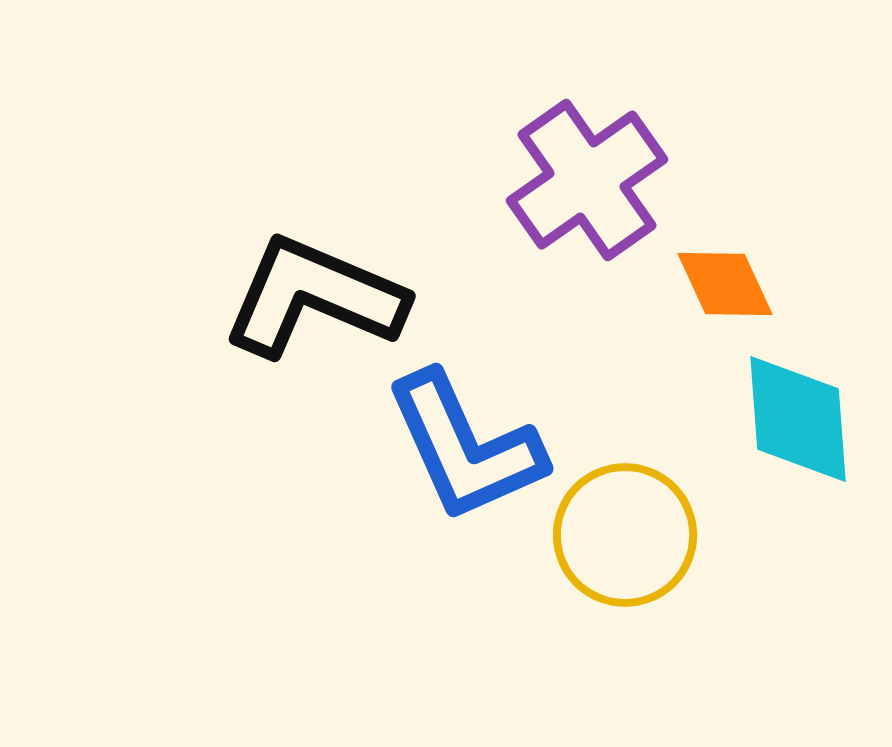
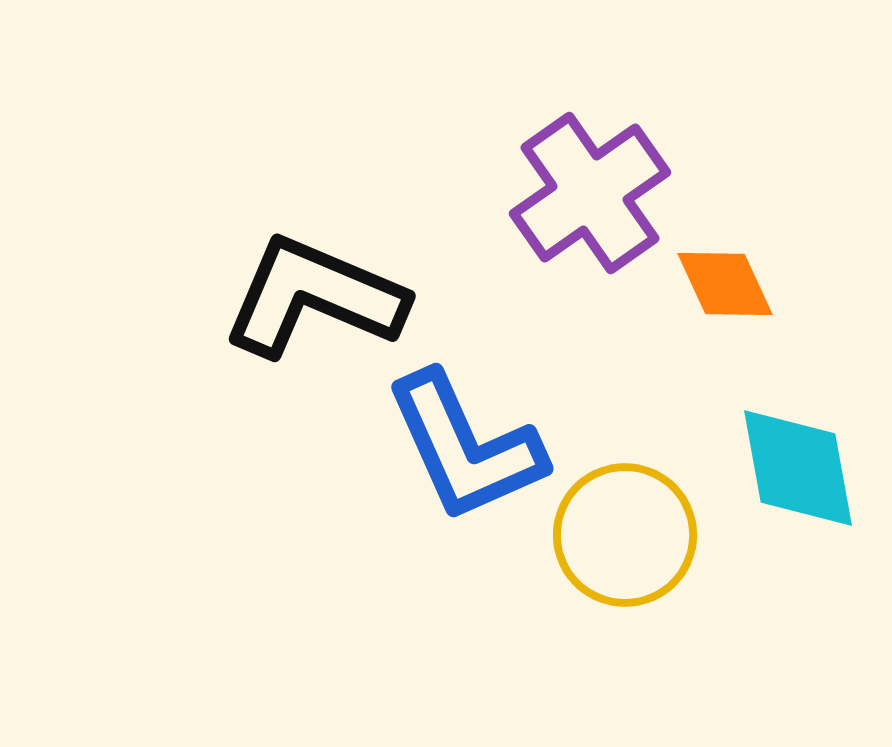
purple cross: moved 3 px right, 13 px down
cyan diamond: moved 49 px down; rotated 6 degrees counterclockwise
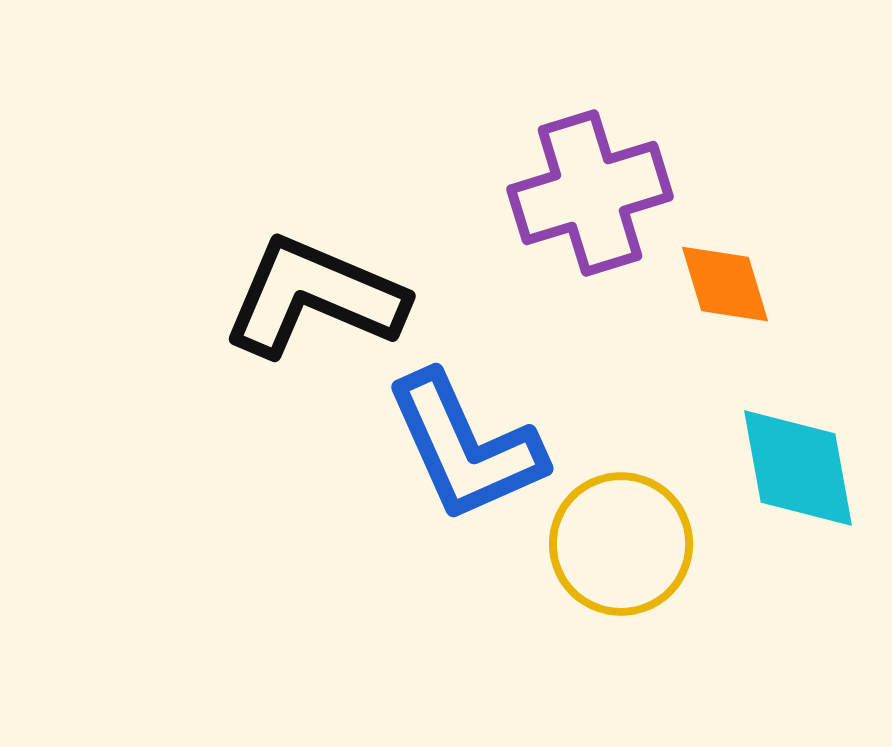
purple cross: rotated 18 degrees clockwise
orange diamond: rotated 8 degrees clockwise
yellow circle: moved 4 px left, 9 px down
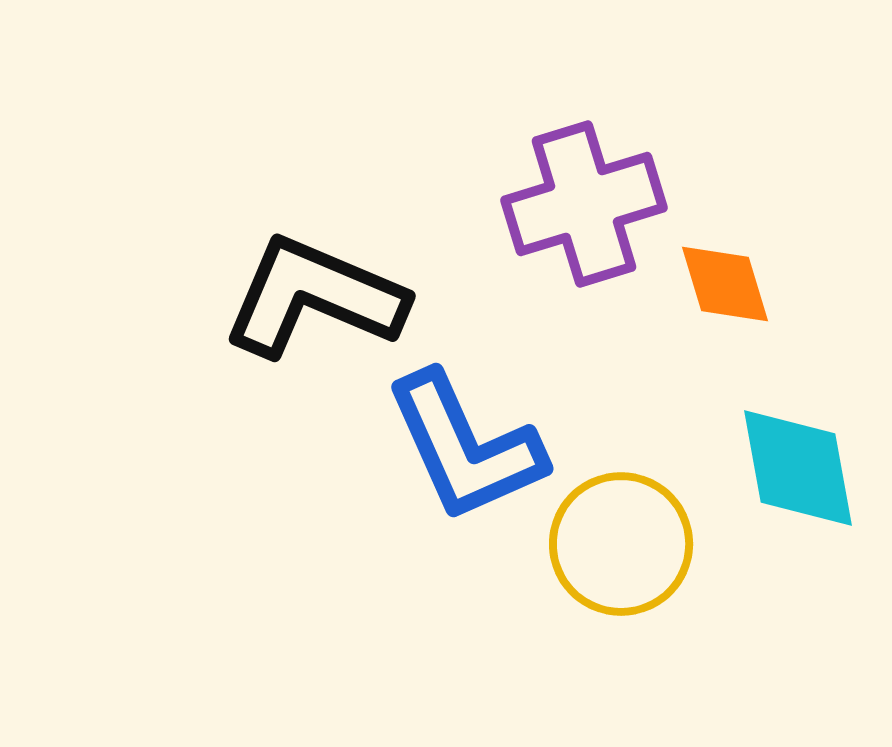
purple cross: moved 6 px left, 11 px down
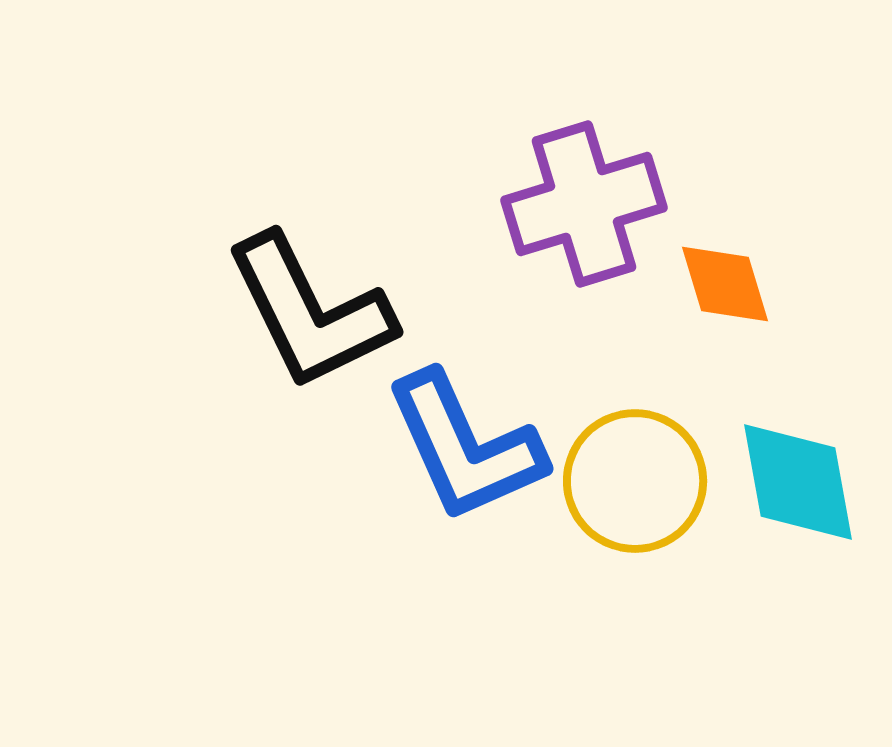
black L-shape: moved 4 px left, 15 px down; rotated 139 degrees counterclockwise
cyan diamond: moved 14 px down
yellow circle: moved 14 px right, 63 px up
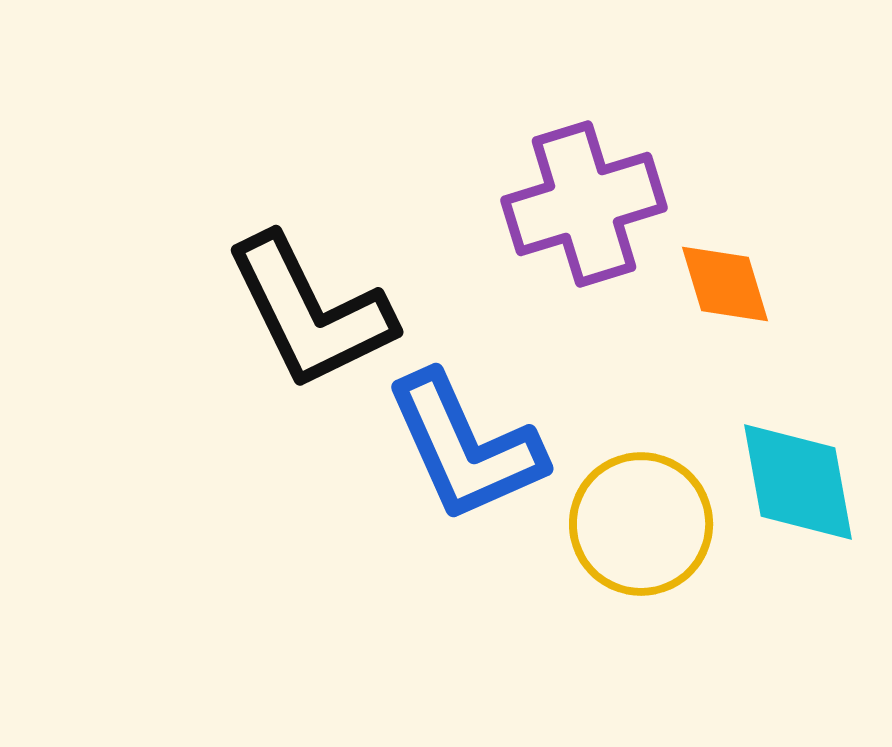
yellow circle: moved 6 px right, 43 px down
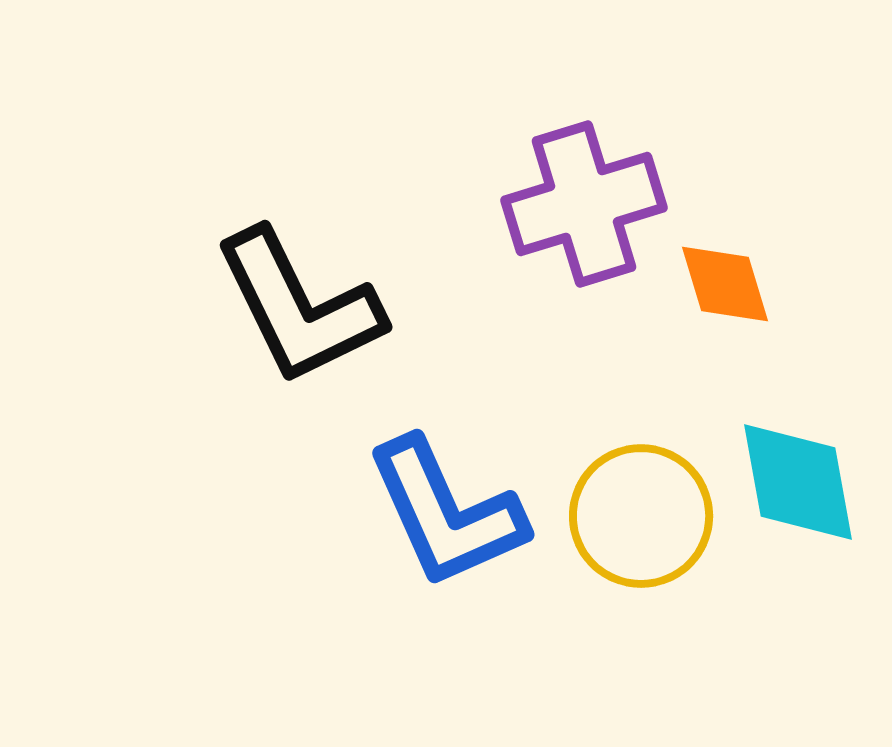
black L-shape: moved 11 px left, 5 px up
blue L-shape: moved 19 px left, 66 px down
yellow circle: moved 8 px up
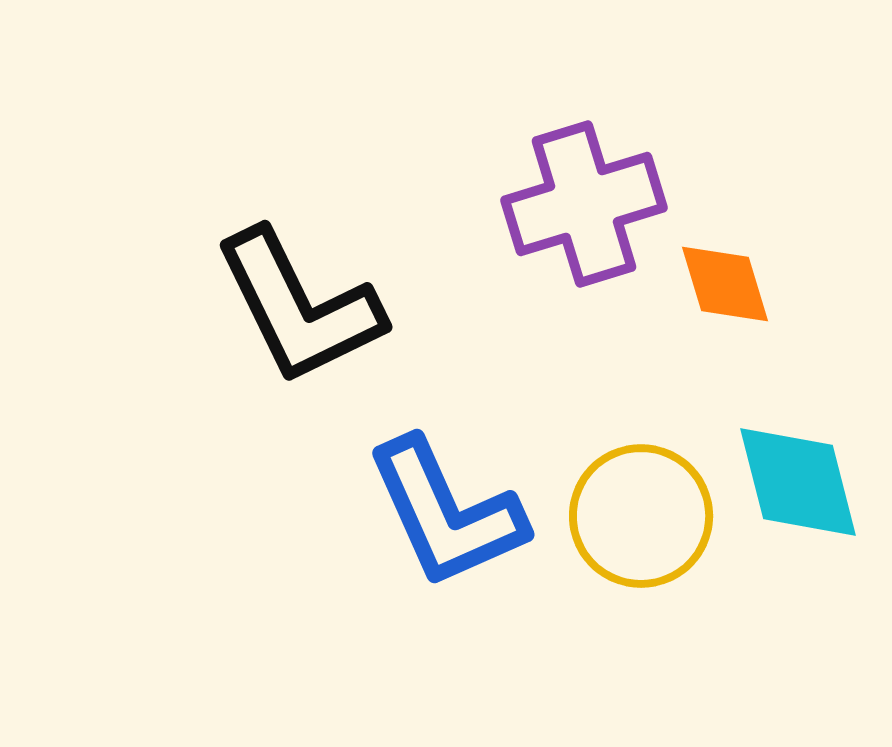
cyan diamond: rotated 4 degrees counterclockwise
